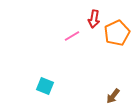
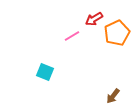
red arrow: rotated 48 degrees clockwise
cyan square: moved 14 px up
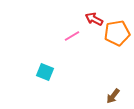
red arrow: rotated 60 degrees clockwise
orange pentagon: rotated 15 degrees clockwise
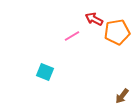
orange pentagon: moved 1 px up
brown arrow: moved 9 px right
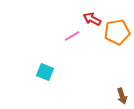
red arrow: moved 2 px left
brown arrow: rotated 56 degrees counterclockwise
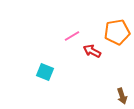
red arrow: moved 32 px down
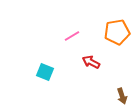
red arrow: moved 1 px left, 11 px down
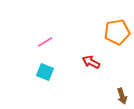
pink line: moved 27 px left, 6 px down
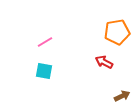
red arrow: moved 13 px right
cyan square: moved 1 px left, 1 px up; rotated 12 degrees counterclockwise
brown arrow: rotated 98 degrees counterclockwise
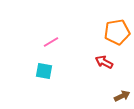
pink line: moved 6 px right
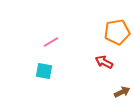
brown arrow: moved 4 px up
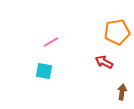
brown arrow: rotated 56 degrees counterclockwise
